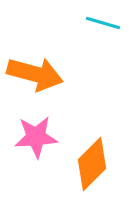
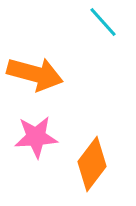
cyan line: moved 1 px up; rotated 32 degrees clockwise
orange diamond: rotated 8 degrees counterclockwise
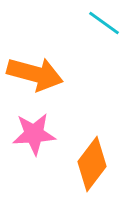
cyan line: moved 1 px right, 1 px down; rotated 12 degrees counterclockwise
pink star: moved 2 px left, 3 px up
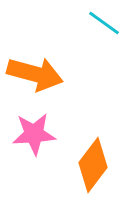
orange diamond: moved 1 px right, 1 px down
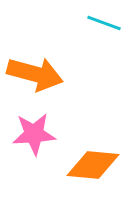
cyan line: rotated 16 degrees counterclockwise
orange diamond: rotated 58 degrees clockwise
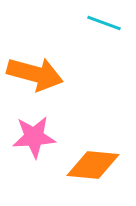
pink star: moved 3 px down
